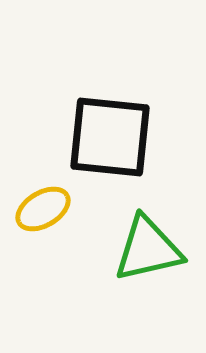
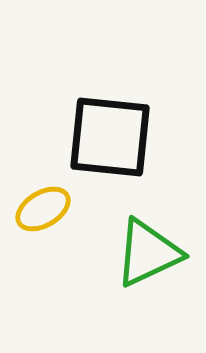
green triangle: moved 4 px down; rotated 12 degrees counterclockwise
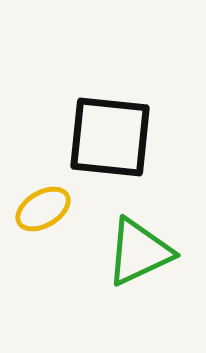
green triangle: moved 9 px left, 1 px up
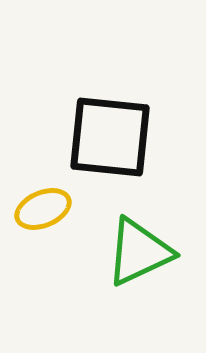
yellow ellipse: rotated 8 degrees clockwise
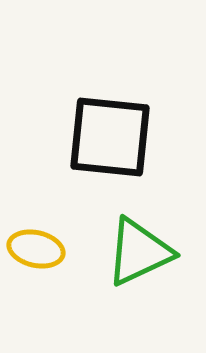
yellow ellipse: moved 7 px left, 40 px down; rotated 36 degrees clockwise
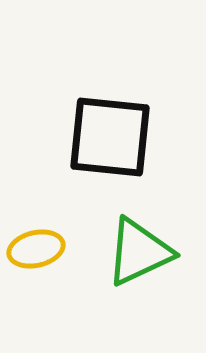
yellow ellipse: rotated 26 degrees counterclockwise
